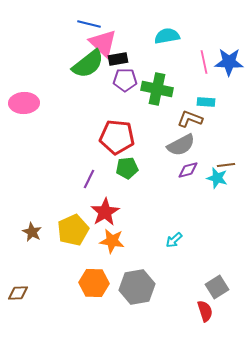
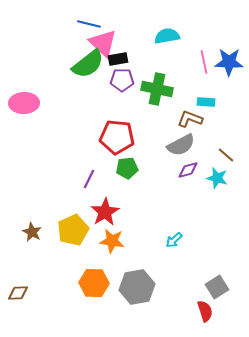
purple pentagon: moved 3 px left
brown line: moved 10 px up; rotated 48 degrees clockwise
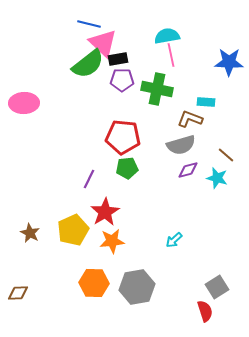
pink line: moved 33 px left, 7 px up
red pentagon: moved 6 px right
gray semicircle: rotated 12 degrees clockwise
brown star: moved 2 px left, 1 px down
orange star: rotated 15 degrees counterclockwise
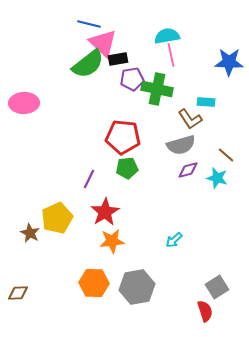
purple pentagon: moved 10 px right, 1 px up; rotated 10 degrees counterclockwise
brown L-shape: rotated 145 degrees counterclockwise
yellow pentagon: moved 16 px left, 12 px up
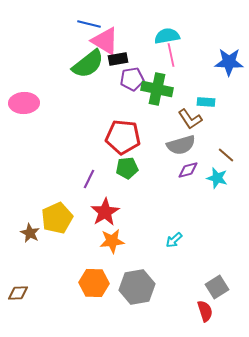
pink triangle: moved 2 px right, 2 px up; rotated 12 degrees counterclockwise
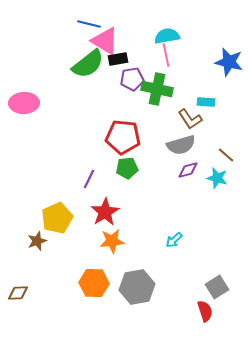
pink line: moved 5 px left
blue star: rotated 12 degrees clockwise
brown star: moved 7 px right, 8 px down; rotated 24 degrees clockwise
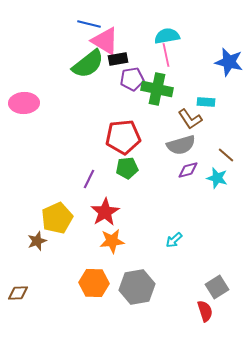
red pentagon: rotated 12 degrees counterclockwise
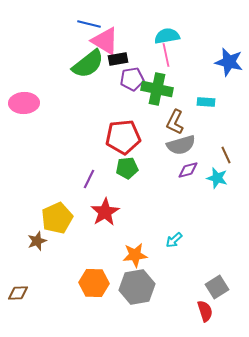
brown L-shape: moved 15 px left, 3 px down; rotated 60 degrees clockwise
brown line: rotated 24 degrees clockwise
orange star: moved 23 px right, 14 px down
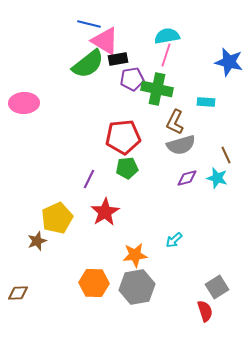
pink line: rotated 30 degrees clockwise
purple diamond: moved 1 px left, 8 px down
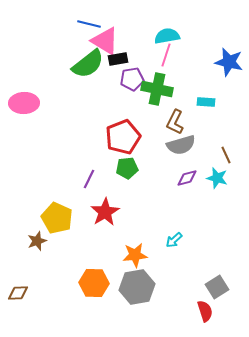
red pentagon: rotated 16 degrees counterclockwise
yellow pentagon: rotated 24 degrees counterclockwise
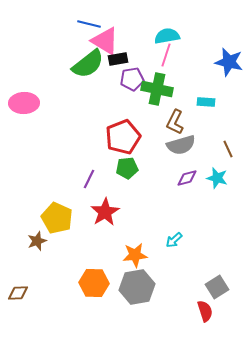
brown line: moved 2 px right, 6 px up
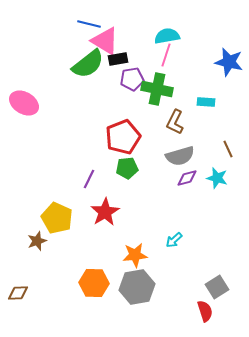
pink ellipse: rotated 32 degrees clockwise
gray semicircle: moved 1 px left, 11 px down
